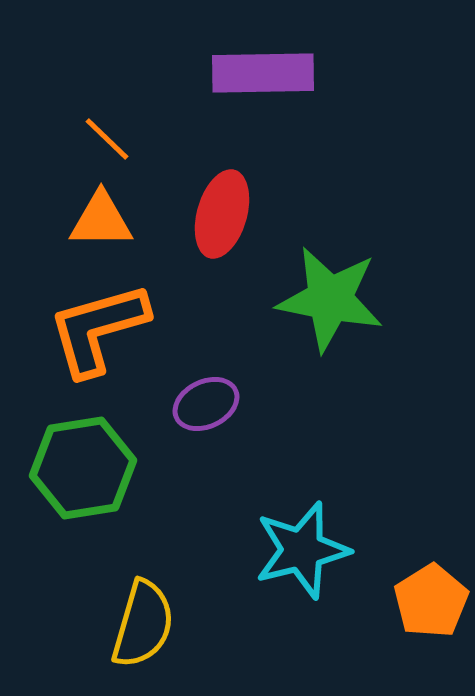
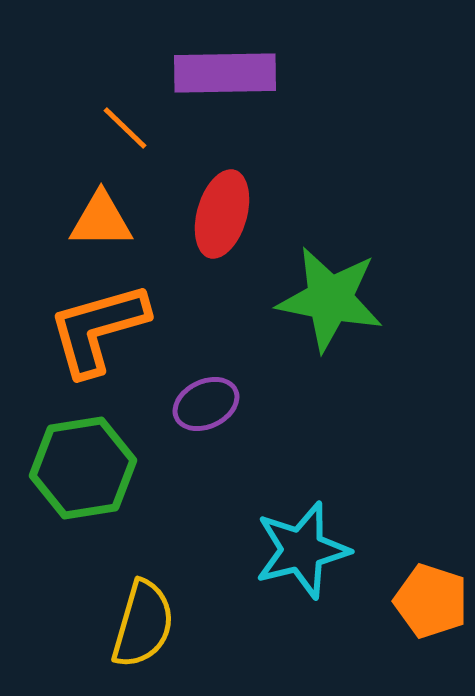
purple rectangle: moved 38 px left
orange line: moved 18 px right, 11 px up
orange pentagon: rotated 22 degrees counterclockwise
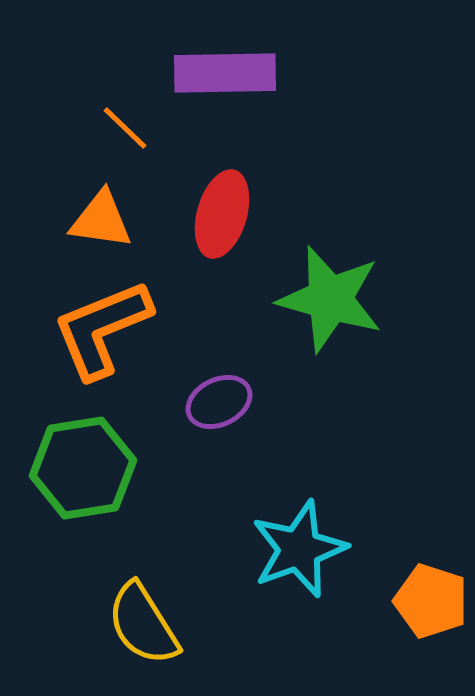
orange triangle: rotated 8 degrees clockwise
green star: rotated 5 degrees clockwise
orange L-shape: moved 4 px right; rotated 6 degrees counterclockwise
purple ellipse: moved 13 px right, 2 px up
cyan star: moved 3 px left, 1 px up; rotated 6 degrees counterclockwise
yellow semicircle: rotated 132 degrees clockwise
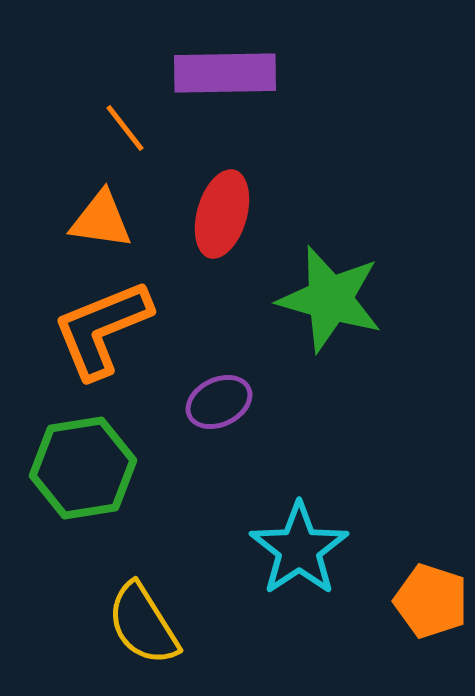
orange line: rotated 8 degrees clockwise
cyan star: rotated 14 degrees counterclockwise
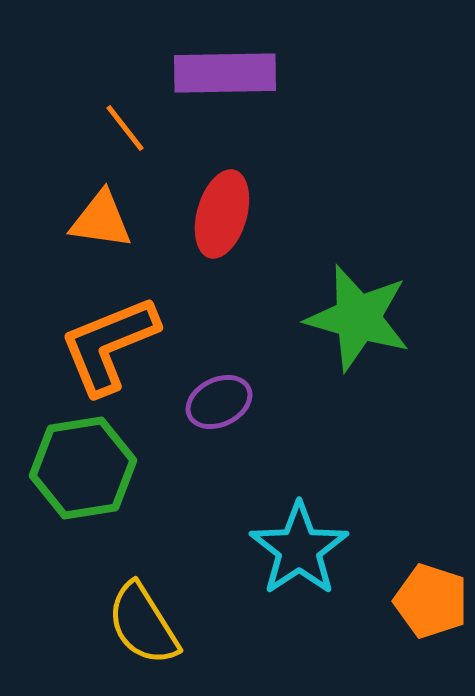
green star: moved 28 px right, 19 px down
orange L-shape: moved 7 px right, 16 px down
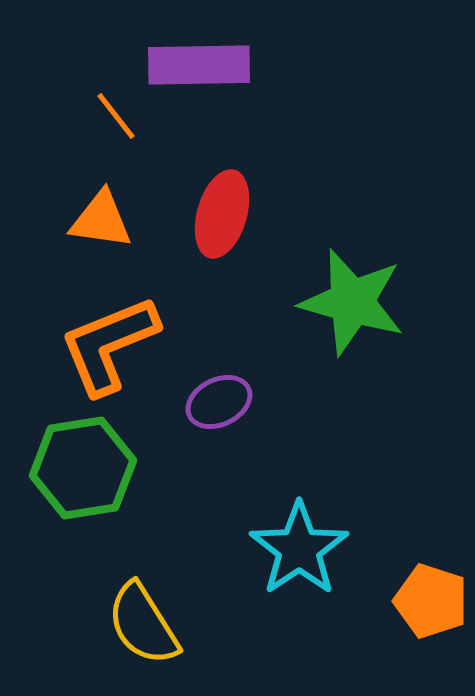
purple rectangle: moved 26 px left, 8 px up
orange line: moved 9 px left, 12 px up
green star: moved 6 px left, 16 px up
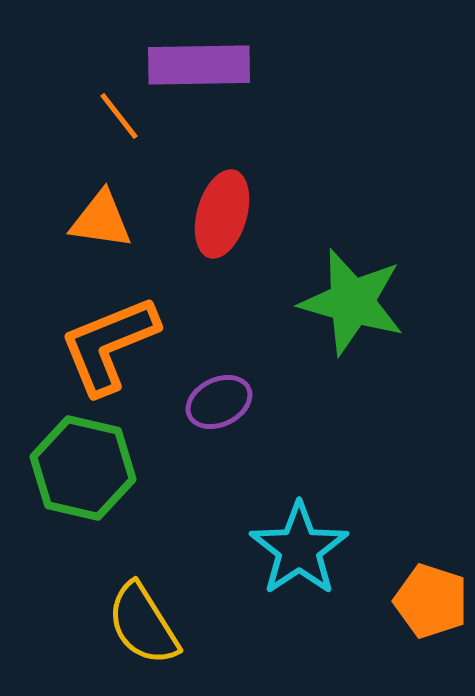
orange line: moved 3 px right
green hexagon: rotated 22 degrees clockwise
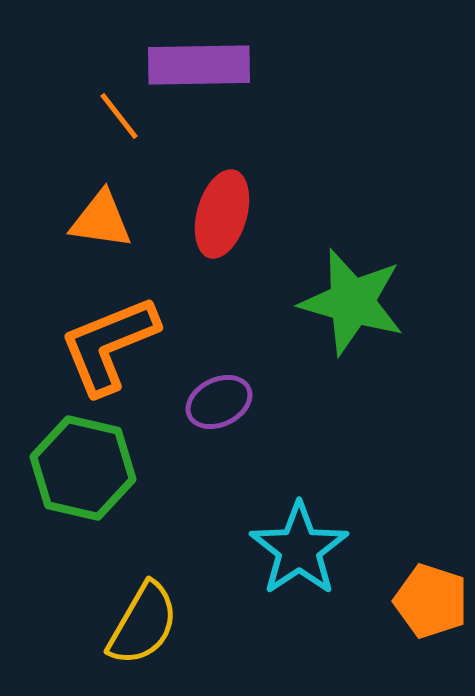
yellow semicircle: rotated 118 degrees counterclockwise
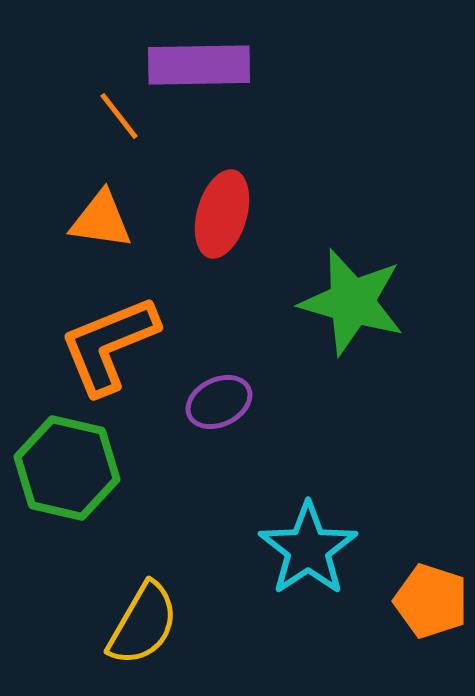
green hexagon: moved 16 px left
cyan star: moved 9 px right
